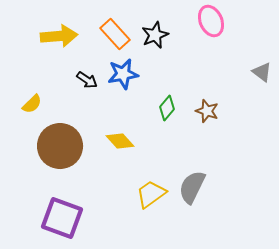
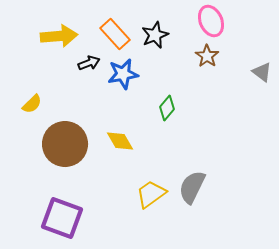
black arrow: moved 2 px right, 17 px up; rotated 55 degrees counterclockwise
brown star: moved 55 px up; rotated 15 degrees clockwise
yellow diamond: rotated 12 degrees clockwise
brown circle: moved 5 px right, 2 px up
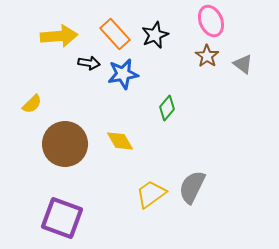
black arrow: rotated 30 degrees clockwise
gray triangle: moved 19 px left, 8 px up
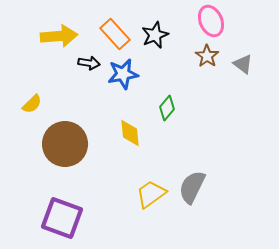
yellow diamond: moved 10 px right, 8 px up; rotated 24 degrees clockwise
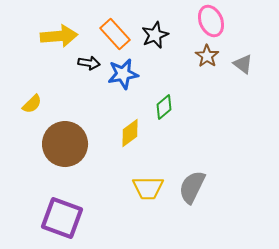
green diamond: moved 3 px left, 1 px up; rotated 10 degrees clockwise
yellow diamond: rotated 60 degrees clockwise
yellow trapezoid: moved 3 px left, 6 px up; rotated 144 degrees counterclockwise
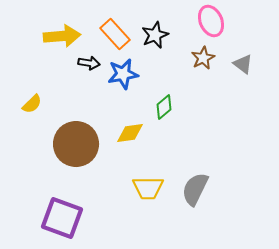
yellow arrow: moved 3 px right
brown star: moved 4 px left, 2 px down; rotated 10 degrees clockwise
yellow diamond: rotated 28 degrees clockwise
brown circle: moved 11 px right
gray semicircle: moved 3 px right, 2 px down
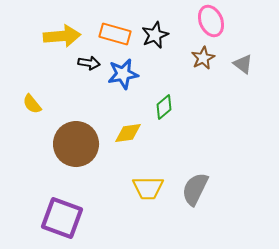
orange rectangle: rotated 32 degrees counterclockwise
yellow semicircle: rotated 95 degrees clockwise
yellow diamond: moved 2 px left
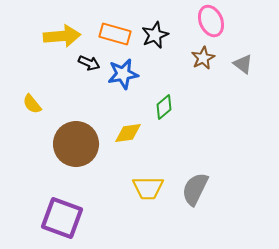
black arrow: rotated 15 degrees clockwise
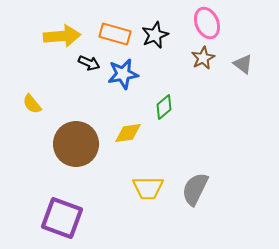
pink ellipse: moved 4 px left, 2 px down
